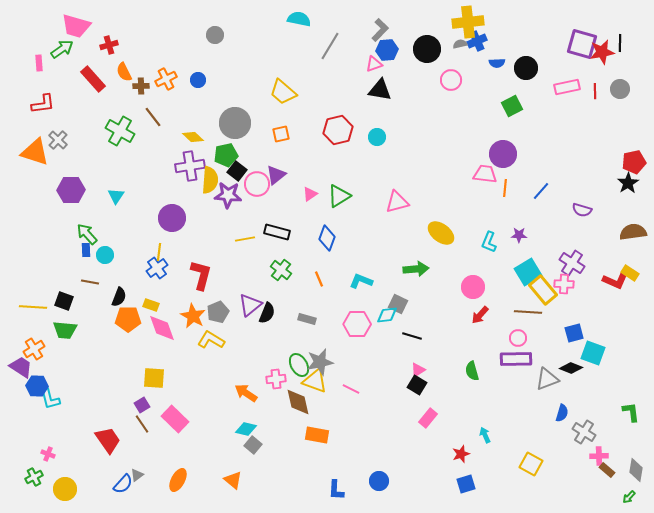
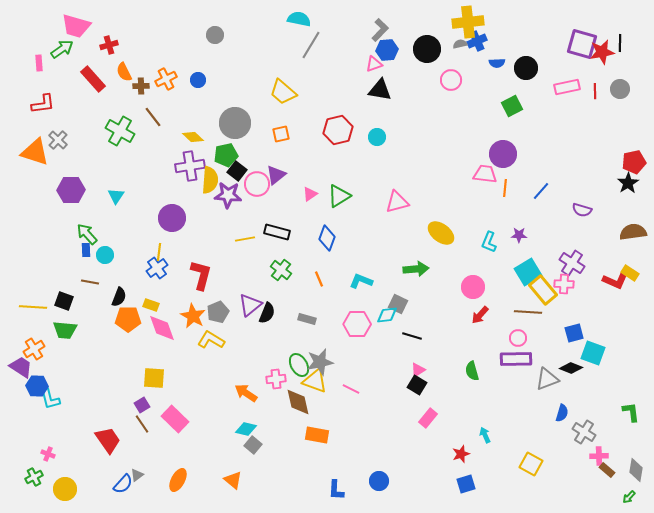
gray line at (330, 46): moved 19 px left, 1 px up
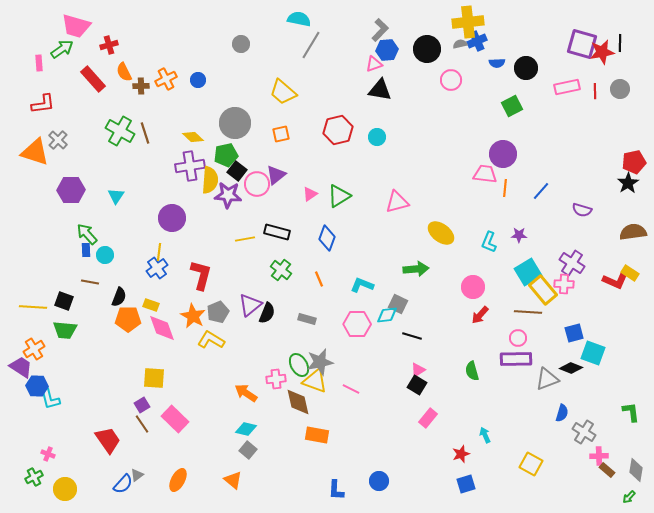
gray circle at (215, 35): moved 26 px right, 9 px down
brown line at (153, 117): moved 8 px left, 16 px down; rotated 20 degrees clockwise
cyan L-shape at (361, 281): moved 1 px right, 4 px down
gray square at (253, 445): moved 5 px left, 5 px down
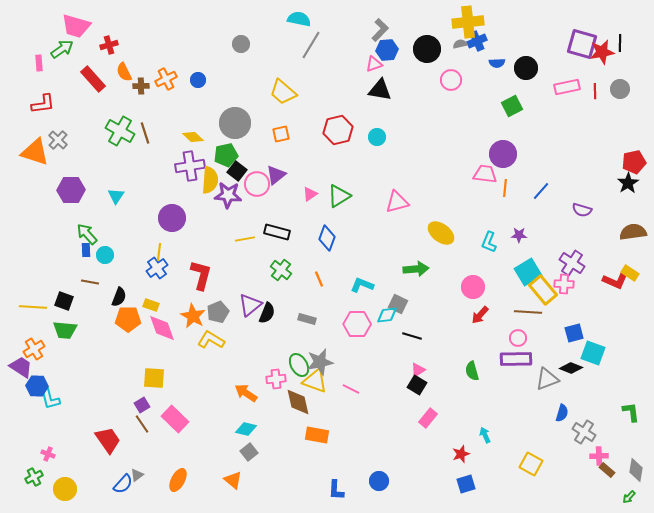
gray square at (248, 450): moved 1 px right, 2 px down; rotated 12 degrees clockwise
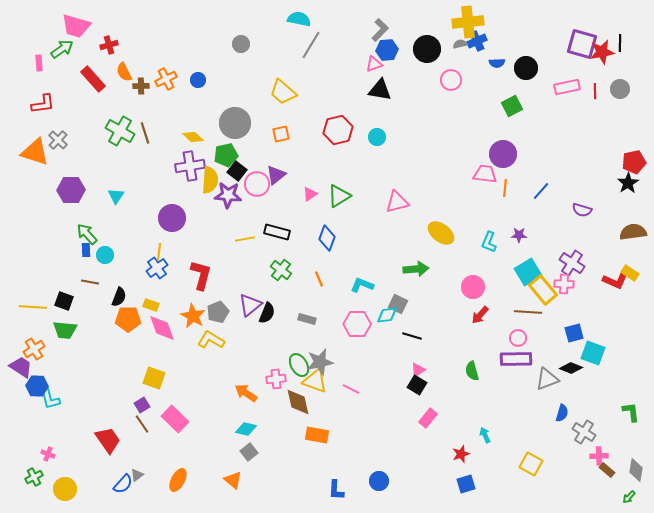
yellow square at (154, 378): rotated 15 degrees clockwise
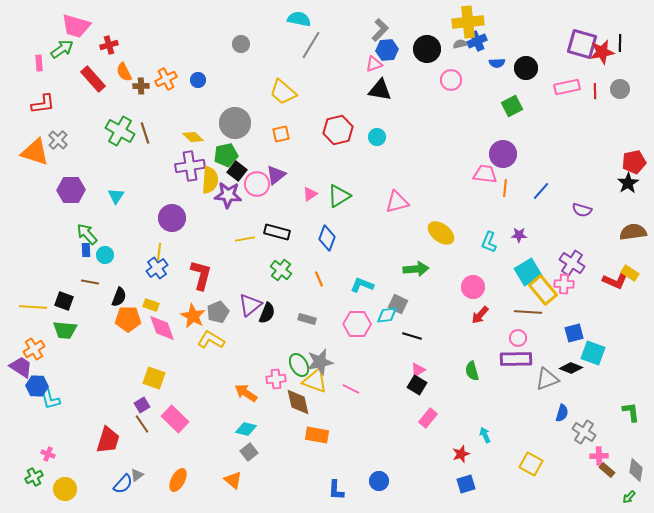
red trapezoid at (108, 440): rotated 52 degrees clockwise
